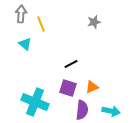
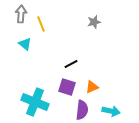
purple square: moved 1 px left, 1 px up
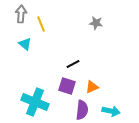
gray star: moved 2 px right, 1 px down; rotated 24 degrees clockwise
black line: moved 2 px right
purple square: moved 1 px up
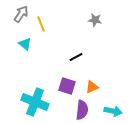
gray arrow: rotated 30 degrees clockwise
gray star: moved 1 px left, 3 px up
black line: moved 3 px right, 7 px up
cyan arrow: moved 2 px right
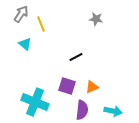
gray star: moved 1 px right, 1 px up
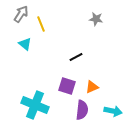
cyan cross: moved 3 px down
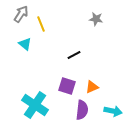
black line: moved 2 px left, 2 px up
cyan cross: rotated 12 degrees clockwise
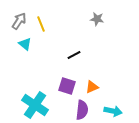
gray arrow: moved 2 px left, 7 px down
gray star: moved 1 px right
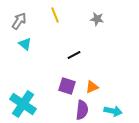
yellow line: moved 14 px right, 9 px up
cyan cross: moved 12 px left, 1 px up
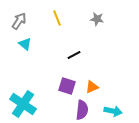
yellow line: moved 2 px right, 3 px down
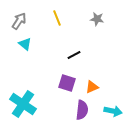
purple square: moved 3 px up
